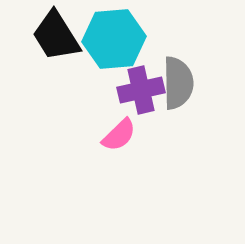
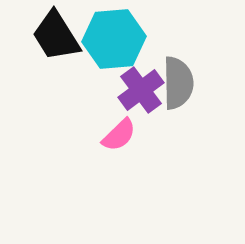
purple cross: rotated 24 degrees counterclockwise
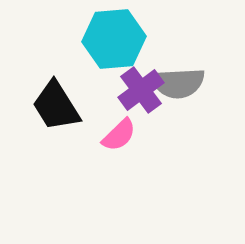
black trapezoid: moved 70 px down
gray semicircle: rotated 88 degrees clockwise
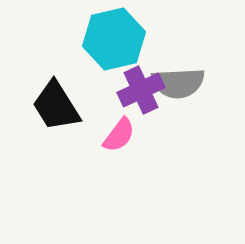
cyan hexagon: rotated 8 degrees counterclockwise
purple cross: rotated 12 degrees clockwise
pink semicircle: rotated 9 degrees counterclockwise
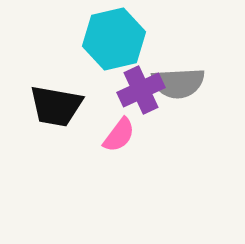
black trapezoid: rotated 48 degrees counterclockwise
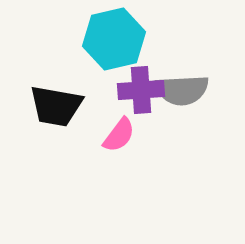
gray semicircle: moved 4 px right, 7 px down
purple cross: rotated 21 degrees clockwise
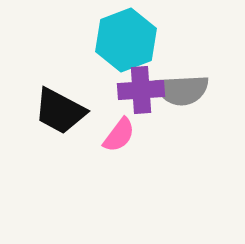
cyan hexagon: moved 12 px right, 1 px down; rotated 8 degrees counterclockwise
black trapezoid: moved 4 px right, 5 px down; rotated 18 degrees clockwise
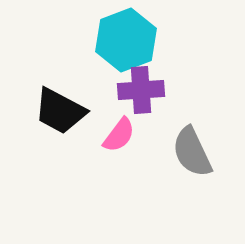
gray semicircle: moved 10 px right, 62 px down; rotated 68 degrees clockwise
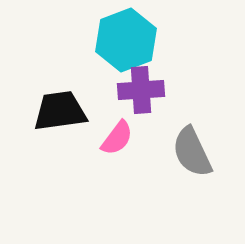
black trapezoid: rotated 144 degrees clockwise
pink semicircle: moved 2 px left, 3 px down
